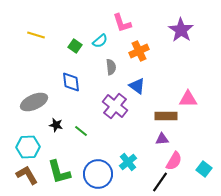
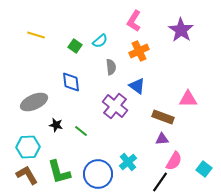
pink L-shape: moved 12 px right, 2 px up; rotated 50 degrees clockwise
brown rectangle: moved 3 px left, 1 px down; rotated 20 degrees clockwise
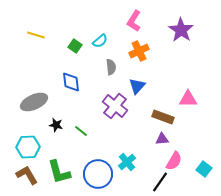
blue triangle: rotated 36 degrees clockwise
cyan cross: moved 1 px left
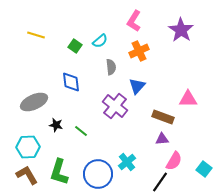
green L-shape: rotated 32 degrees clockwise
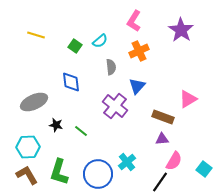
pink triangle: rotated 30 degrees counterclockwise
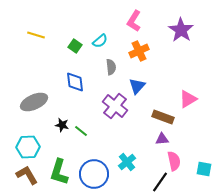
blue diamond: moved 4 px right
black star: moved 6 px right
pink semicircle: rotated 42 degrees counterclockwise
cyan square: rotated 28 degrees counterclockwise
blue circle: moved 4 px left
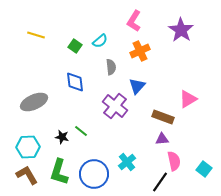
orange cross: moved 1 px right
black star: moved 12 px down
cyan square: rotated 28 degrees clockwise
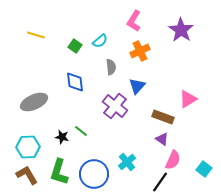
purple triangle: rotated 40 degrees clockwise
pink semicircle: moved 1 px left, 1 px up; rotated 36 degrees clockwise
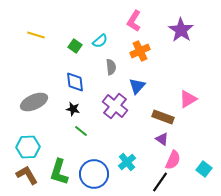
black star: moved 11 px right, 28 px up
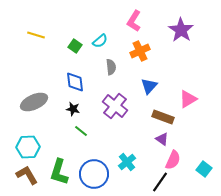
blue triangle: moved 12 px right
